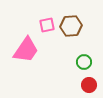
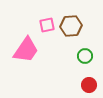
green circle: moved 1 px right, 6 px up
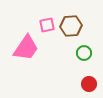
pink trapezoid: moved 2 px up
green circle: moved 1 px left, 3 px up
red circle: moved 1 px up
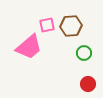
pink trapezoid: moved 3 px right, 1 px up; rotated 16 degrees clockwise
red circle: moved 1 px left
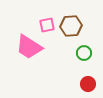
pink trapezoid: rotated 72 degrees clockwise
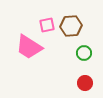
red circle: moved 3 px left, 1 px up
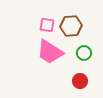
pink square: rotated 21 degrees clockwise
pink trapezoid: moved 21 px right, 5 px down
red circle: moved 5 px left, 2 px up
